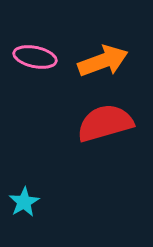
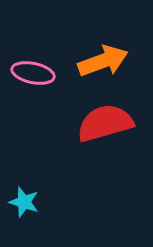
pink ellipse: moved 2 px left, 16 px down
cyan star: rotated 24 degrees counterclockwise
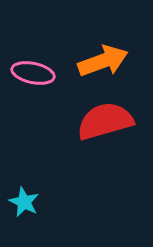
red semicircle: moved 2 px up
cyan star: rotated 8 degrees clockwise
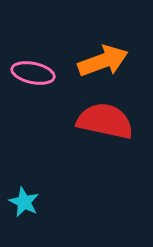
red semicircle: rotated 28 degrees clockwise
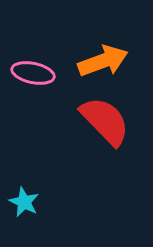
red semicircle: rotated 34 degrees clockwise
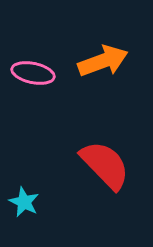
red semicircle: moved 44 px down
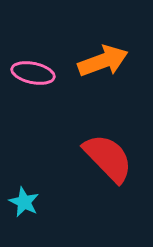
red semicircle: moved 3 px right, 7 px up
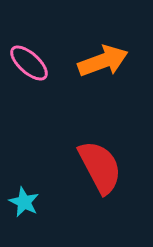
pink ellipse: moved 4 px left, 10 px up; rotated 30 degrees clockwise
red semicircle: moved 8 px left, 9 px down; rotated 16 degrees clockwise
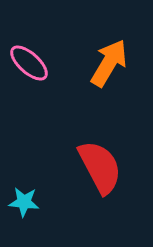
orange arrow: moved 6 px right, 2 px down; rotated 39 degrees counterclockwise
cyan star: rotated 20 degrees counterclockwise
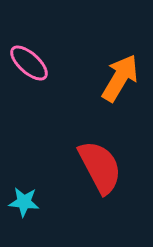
orange arrow: moved 11 px right, 15 px down
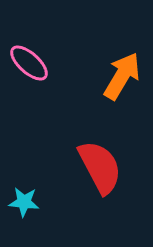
orange arrow: moved 2 px right, 2 px up
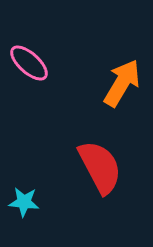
orange arrow: moved 7 px down
